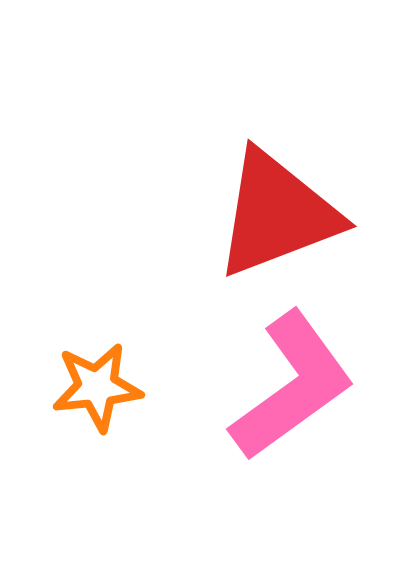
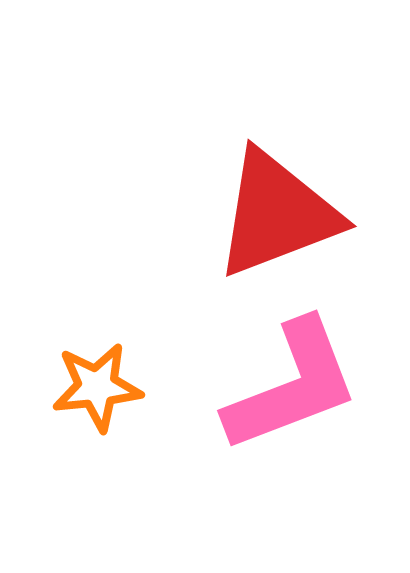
pink L-shape: rotated 15 degrees clockwise
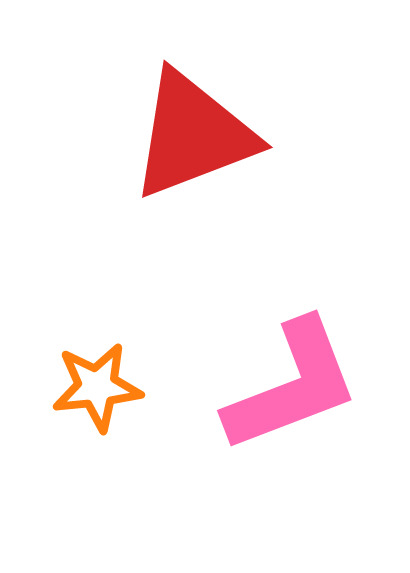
red triangle: moved 84 px left, 79 px up
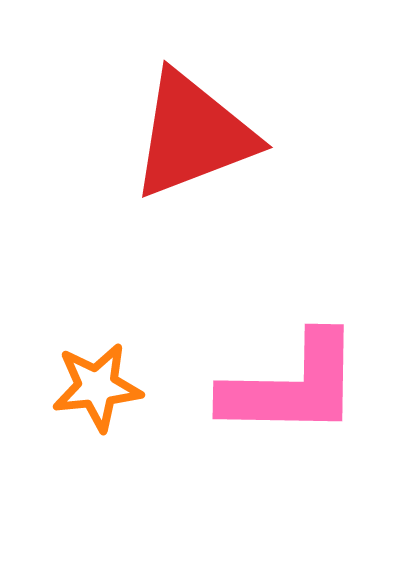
pink L-shape: rotated 22 degrees clockwise
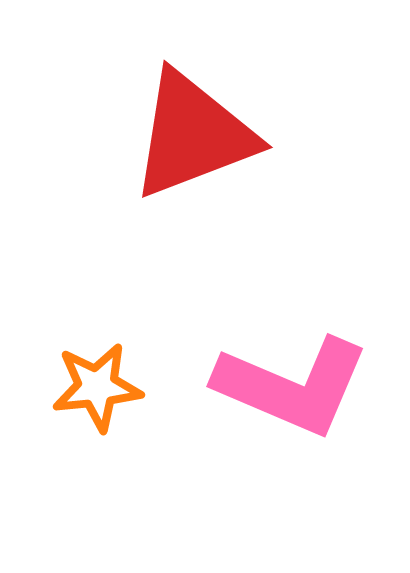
pink L-shape: rotated 22 degrees clockwise
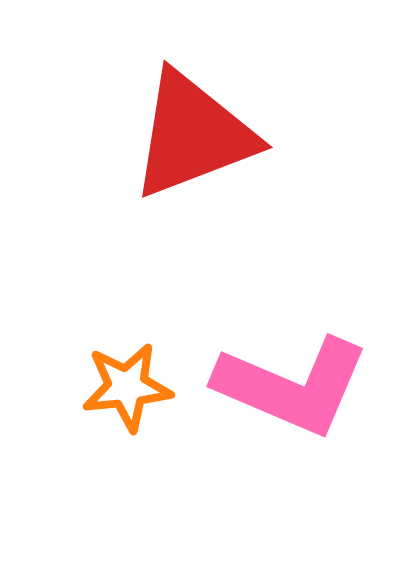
orange star: moved 30 px right
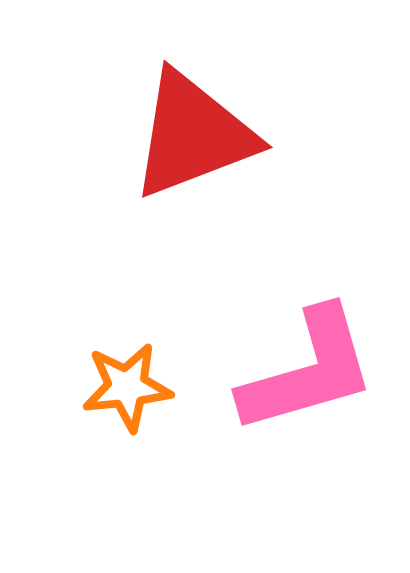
pink L-shape: moved 16 px right, 15 px up; rotated 39 degrees counterclockwise
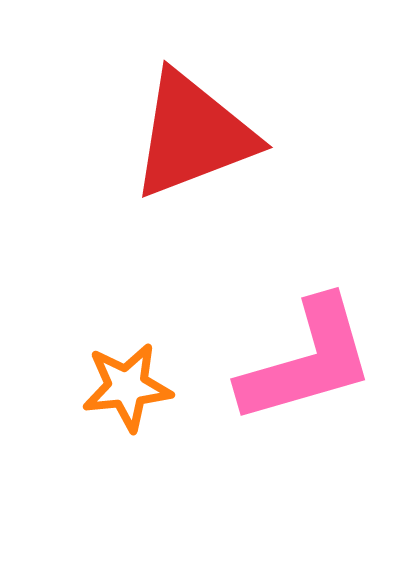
pink L-shape: moved 1 px left, 10 px up
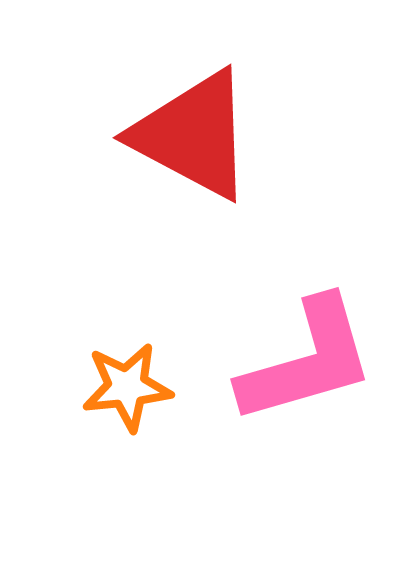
red triangle: rotated 49 degrees clockwise
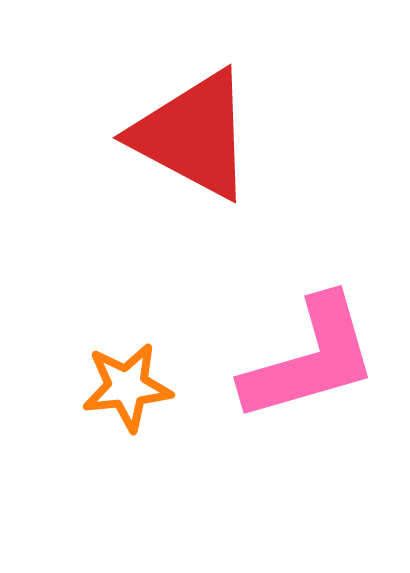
pink L-shape: moved 3 px right, 2 px up
